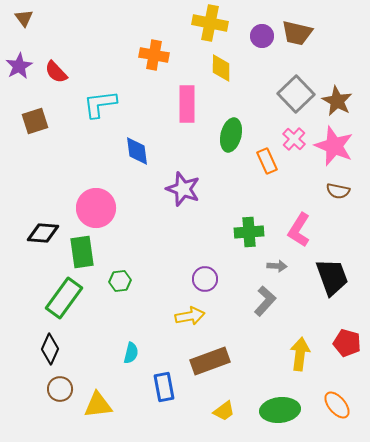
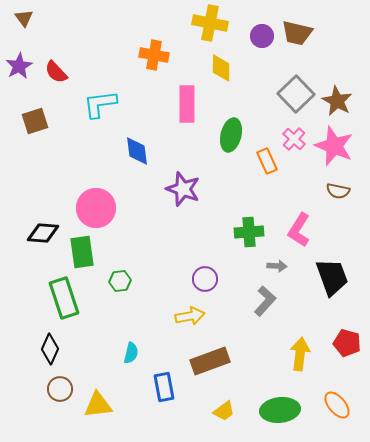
green rectangle at (64, 298): rotated 54 degrees counterclockwise
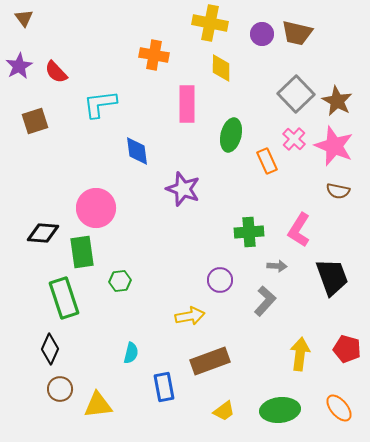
purple circle at (262, 36): moved 2 px up
purple circle at (205, 279): moved 15 px right, 1 px down
red pentagon at (347, 343): moved 6 px down
orange ellipse at (337, 405): moved 2 px right, 3 px down
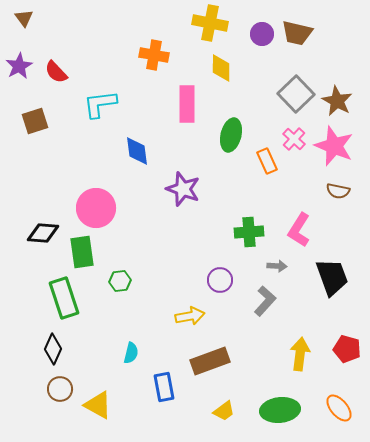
black diamond at (50, 349): moved 3 px right
yellow triangle at (98, 405): rotated 36 degrees clockwise
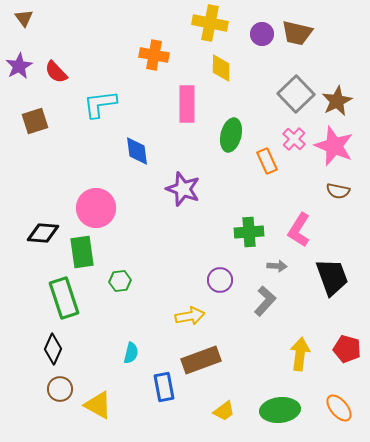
brown star at (337, 101): rotated 16 degrees clockwise
brown rectangle at (210, 361): moved 9 px left, 1 px up
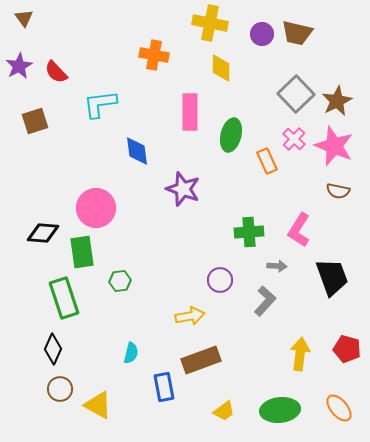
pink rectangle at (187, 104): moved 3 px right, 8 px down
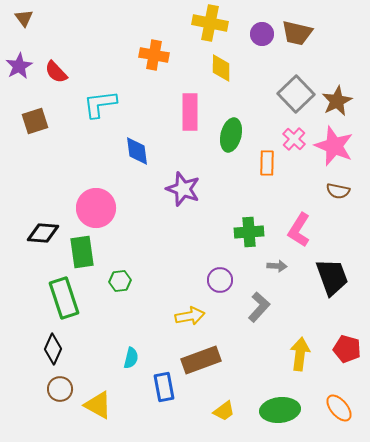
orange rectangle at (267, 161): moved 2 px down; rotated 25 degrees clockwise
gray L-shape at (265, 301): moved 6 px left, 6 px down
cyan semicircle at (131, 353): moved 5 px down
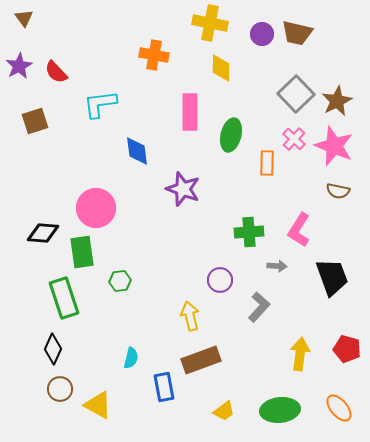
yellow arrow at (190, 316): rotated 92 degrees counterclockwise
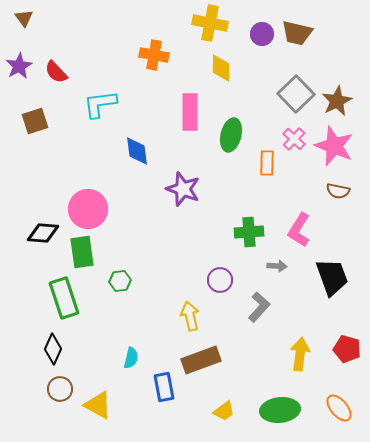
pink circle at (96, 208): moved 8 px left, 1 px down
